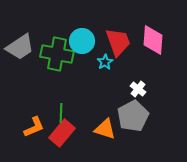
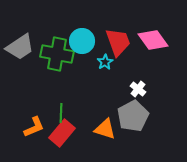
pink diamond: rotated 40 degrees counterclockwise
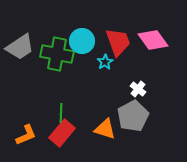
orange L-shape: moved 8 px left, 8 px down
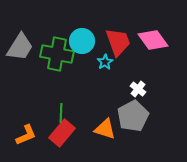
gray trapezoid: rotated 24 degrees counterclockwise
